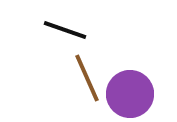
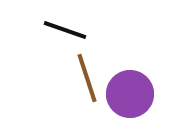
brown line: rotated 6 degrees clockwise
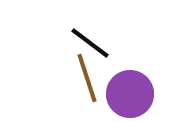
black line: moved 25 px right, 13 px down; rotated 18 degrees clockwise
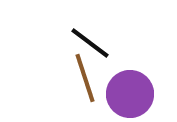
brown line: moved 2 px left
